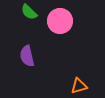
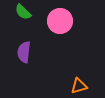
green semicircle: moved 6 px left
purple semicircle: moved 3 px left, 4 px up; rotated 20 degrees clockwise
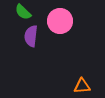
purple semicircle: moved 7 px right, 16 px up
orange triangle: moved 3 px right; rotated 12 degrees clockwise
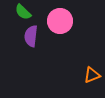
orange triangle: moved 10 px right, 11 px up; rotated 18 degrees counterclockwise
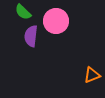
pink circle: moved 4 px left
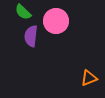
orange triangle: moved 3 px left, 3 px down
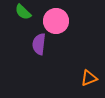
purple semicircle: moved 8 px right, 8 px down
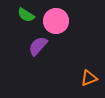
green semicircle: moved 3 px right, 3 px down; rotated 12 degrees counterclockwise
purple semicircle: moved 1 px left, 2 px down; rotated 35 degrees clockwise
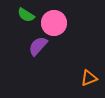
pink circle: moved 2 px left, 2 px down
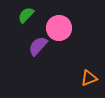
green semicircle: rotated 102 degrees clockwise
pink circle: moved 5 px right, 5 px down
